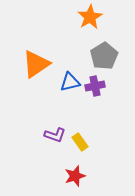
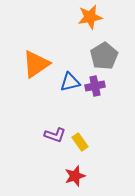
orange star: rotated 20 degrees clockwise
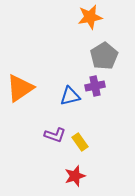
orange triangle: moved 16 px left, 24 px down
blue triangle: moved 14 px down
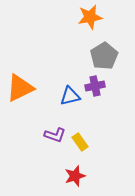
orange triangle: rotated 8 degrees clockwise
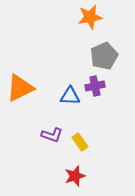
gray pentagon: rotated 8 degrees clockwise
blue triangle: rotated 15 degrees clockwise
purple L-shape: moved 3 px left
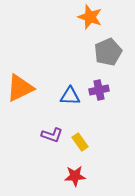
orange star: rotated 30 degrees clockwise
gray pentagon: moved 4 px right, 4 px up
purple cross: moved 4 px right, 4 px down
red star: rotated 15 degrees clockwise
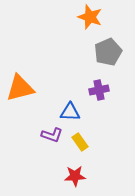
orange triangle: rotated 12 degrees clockwise
blue triangle: moved 16 px down
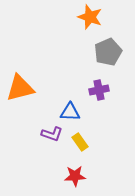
purple L-shape: moved 1 px up
